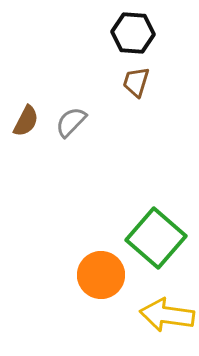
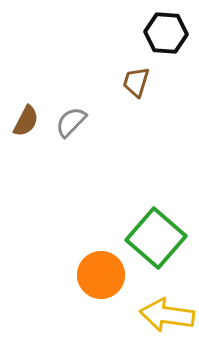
black hexagon: moved 33 px right
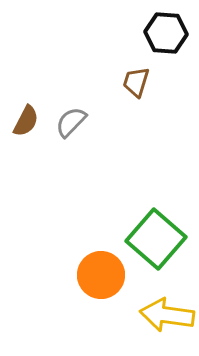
green square: moved 1 px down
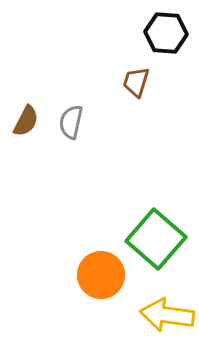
gray semicircle: rotated 32 degrees counterclockwise
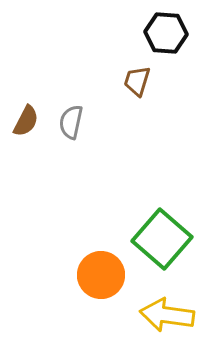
brown trapezoid: moved 1 px right, 1 px up
green square: moved 6 px right
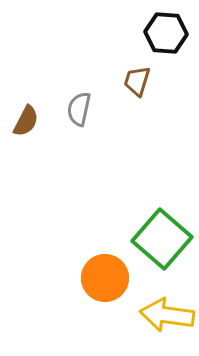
gray semicircle: moved 8 px right, 13 px up
orange circle: moved 4 px right, 3 px down
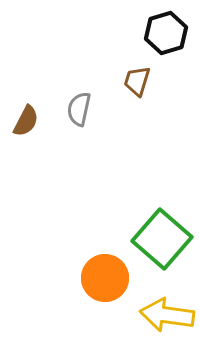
black hexagon: rotated 21 degrees counterclockwise
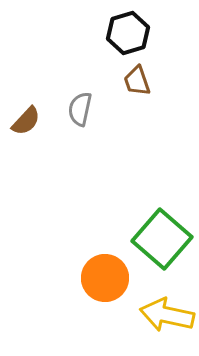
black hexagon: moved 38 px left
brown trapezoid: rotated 36 degrees counterclockwise
gray semicircle: moved 1 px right
brown semicircle: rotated 16 degrees clockwise
yellow arrow: rotated 4 degrees clockwise
